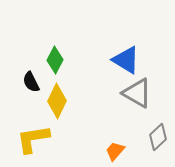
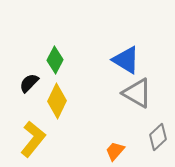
black semicircle: moved 2 px left, 1 px down; rotated 70 degrees clockwise
yellow L-shape: rotated 138 degrees clockwise
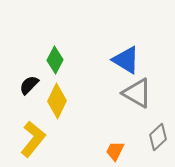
black semicircle: moved 2 px down
orange trapezoid: rotated 15 degrees counterclockwise
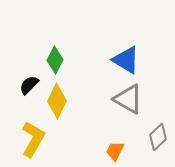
gray triangle: moved 9 px left, 6 px down
yellow L-shape: rotated 9 degrees counterclockwise
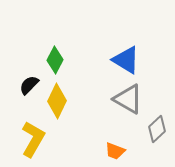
gray diamond: moved 1 px left, 8 px up
orange trapezoid: rotated 95 degrees counterclockwise
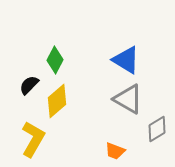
yellow diamond: rotated 24 degrees clockwise
gray diamond: rotated 12 degrees clockwise
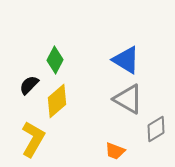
gray diamond: moved 1 px left
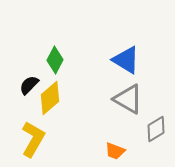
yellow diamond: moved 7 px left, 3 px up
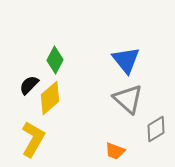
blue triangle: rotated 20 degrees clockwise
gray triangle: rotated 12 degrees clockwise
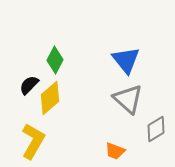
yellow L-shape: moved 2 px down
